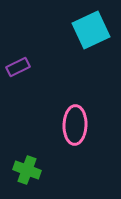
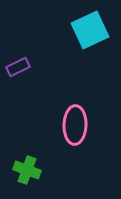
cyan square: moved 1 px left
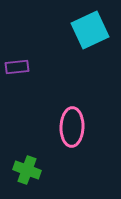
purple rectangle: moved 1 px left; rotated 20 degrees clockwise
pink ellipse: moved 3 px left, 2 px down
